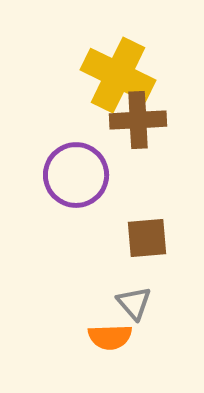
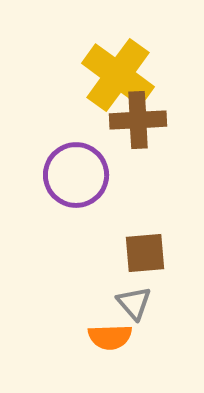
yellow cross: rotated 10 degrees clockwise
brown square: moved 2 px left, 15 px down
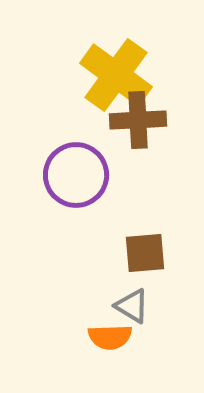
yellow cross: moved 2 px left
gray triangle: moved 2 px left, 3 px down; rotated 18 degrees counterclockwise
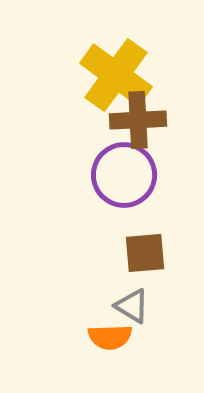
purple circle: moved 48 px right
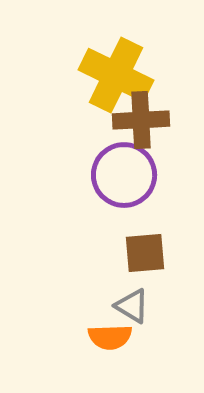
yellow cross: rotated 10 degrees counterclockwise
brown cross: moved 3 px right
